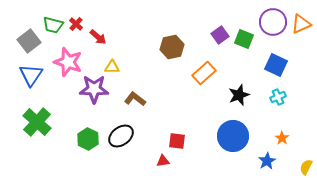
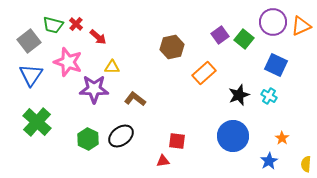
orange triangle: moved 2 px down
green square: rotated 18 degrees clockwise
cyan cross: moved 9 px left, 1 px up; rotated 35 degrees counterclockwise
blue star: moved 2 px right
yellow semicircle: moved 3 px up; rotated 21 degrees counterclockwise
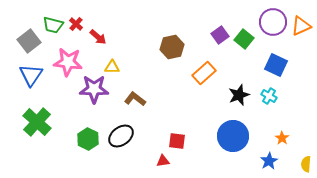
pink star: rotated 12 degrees counterclockwise
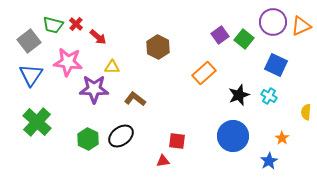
brown hexagon: moved 14 px left; rotated 20 degrees counterclockwise
yellow semicircle: moved 52 px up
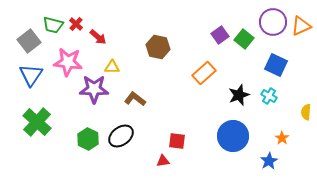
brown hexagon: rotated 15 degrees counterclockwise
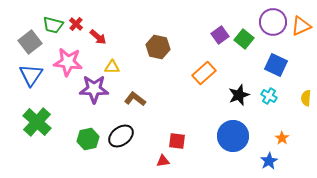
gray square: moved 1 px right, 1 px down
yellow semicircle: moved 14 px up
green hexagon: rotated 20 degrees clockwise
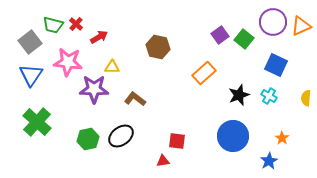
red arrow: moved 1 px right; rotated 72 degrees counterclockwise
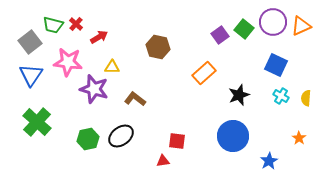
green square: moved 10 px up
purple star: rotated 16 degrees clockwise
cyan cross: moved 12 px right
orange star: moved 17 px right
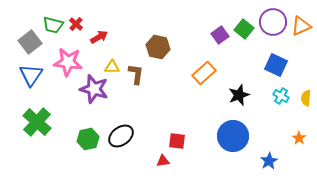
brown L-shape: moved 1 px right, 25 px up; rotated 60 degrees clockwise
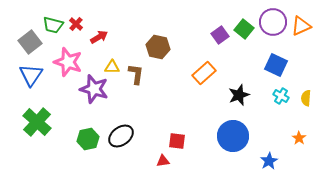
pink star: rotated 12 degrees clockwise
